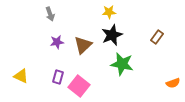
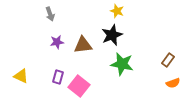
yellow star: moved 8 px right, 1 px up; rotated 24 degrees clockwise
brown rectangle: moved 11 px right, 23 px down
brown triangle: rotated 36 degrees clockwise
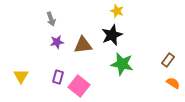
gray arrow: moved 1 px right, 5 px down
yellow triangle: rotated 35 degrees clockwise
orange semicircle: rotated 128 degrees counterclockwise
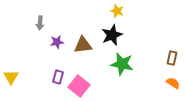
gray arrow: moved 11 px left, 4 px down; rotated 24 degrees clockwise
brown rectangle: moved 4 px right, 2 px up; rotated 24 degrees counterclockwise
yellow triangle: moved 10 px left, 1 px down
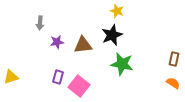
brown rectangle: moved 2 px right, 1 px down
yellow triangle: rotated 42 degrees clockwise
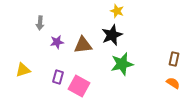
green star: rotated 25 degrees counterclockwise
yellow triangle: moved 12 px right, 7 px up
pink square: rotated 10 degrees counterclockwise
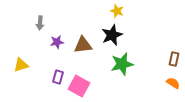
yellow triangle: moved 2 px left, 5 px up
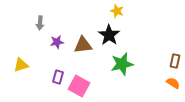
black star: moved 3 px left; rotated 15 degrees counterclockwise
brown rectangle: moved 1 px right, 2 px down
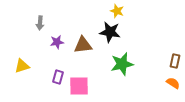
black star: moved 1 px right, 3 px up; rotated 25 degrees counterclockwise
yellow triangle: moved 1 px right, 1 px down
pink square: rotated 30 degrees counterclockwise
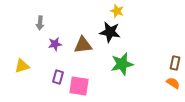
purple star: moved 2 px left, 2 px down
brown rectangle: moved 2 px down
pink square: rotated 10 degrees clockwise
